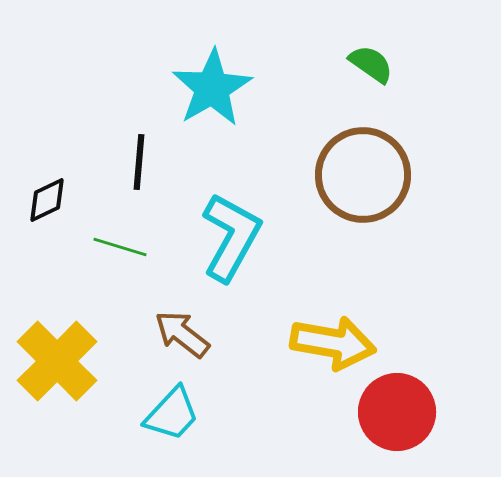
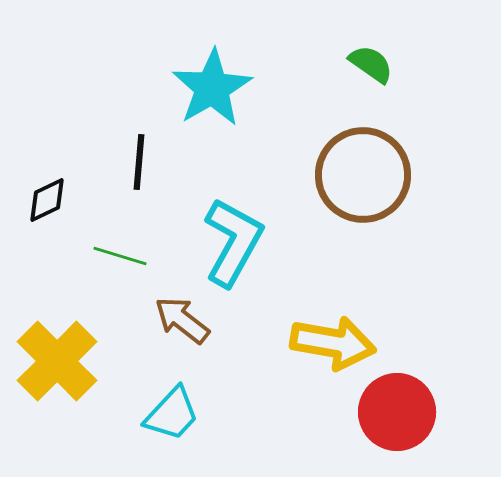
cyan L-shape: moved 2 px right, 5 px down
green line: moved 9 px down
brown arrow: moved 14 px up
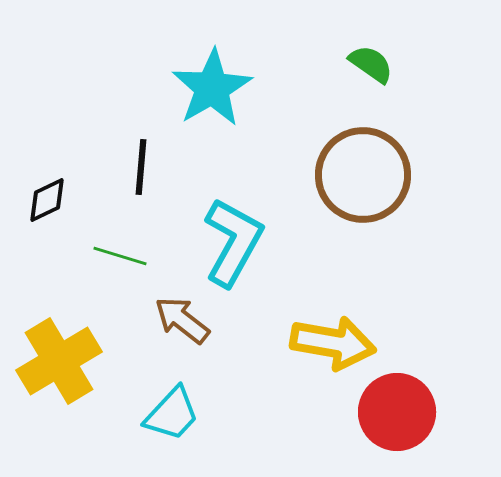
black line: moved 2 px right, 5 px down
yellow cross: moved 2 px right; rotated 14 degrees clockwise
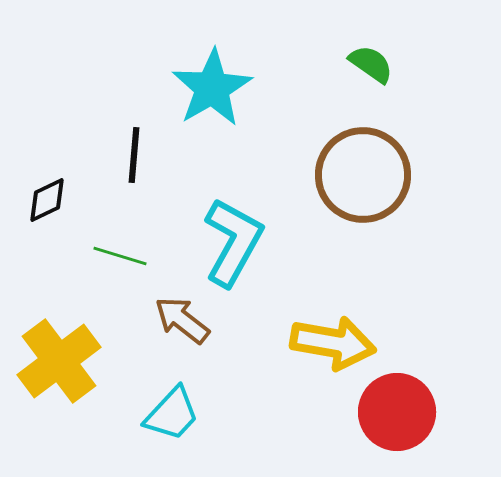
black line: moved 7 px left, 12 px up
yellow cross: rotated 6 degrees counterclockwise
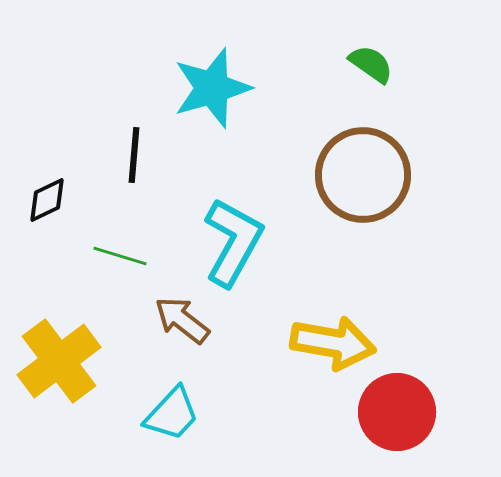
cyan star: rotated 14 degrees clockwise
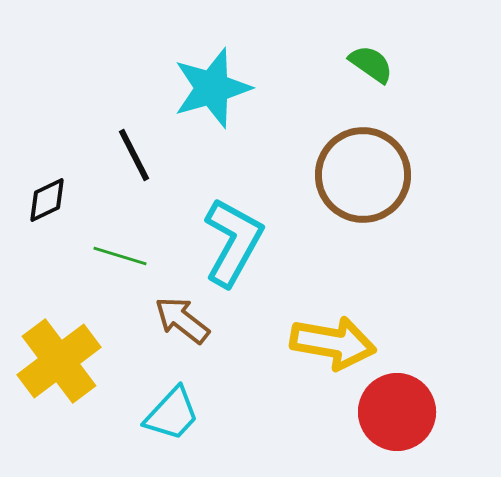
black line: rotated 32 degrees counterclockwise
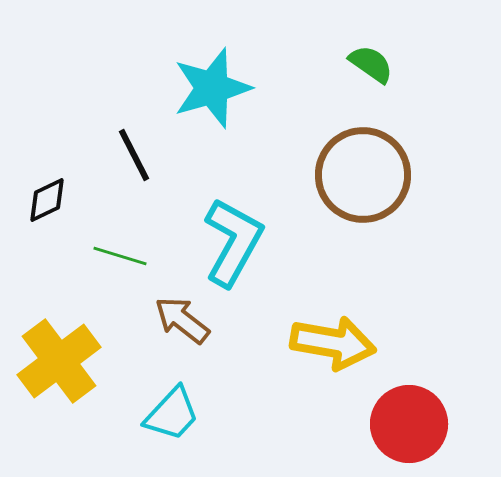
red circle: moved 12 px right, 12 px down
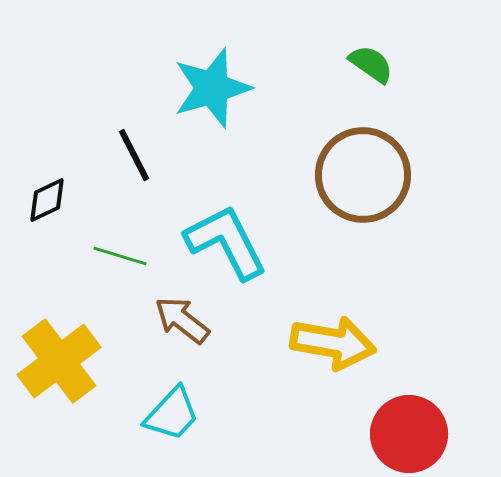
cyan L-shape: moved 7 px left; rotated 56 degrees counterclockwise
red circle: moved 10 px down
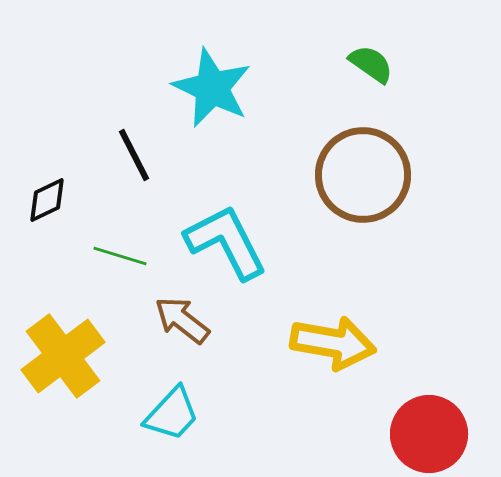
cyan star: rotated 30 degrees counterclockwise
yellow cross: moved 4 px right, 5 px up
red circle: moved 20 px right
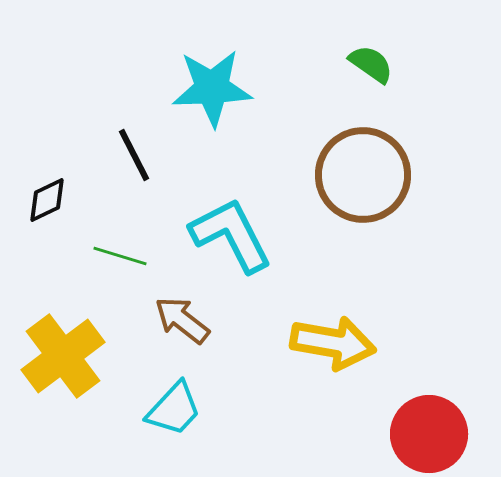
cyan star: rotated 28 degrees counterclockwise
cyan L-shape: moved 5 px right, 7 px up
cyan trapezoid: moved 2 px right, 5 px up
